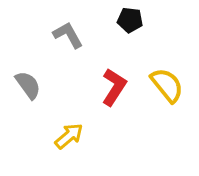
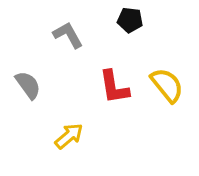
red L-shape: rotated 138 degrees clockwise
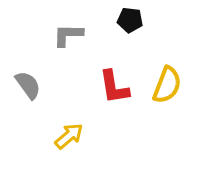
gray L-shape: rotated 60 degrees counterclockwise
yellow semicircle: rotated 60 degrees clockwise
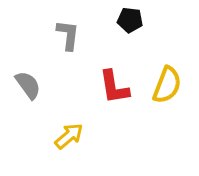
gray L-shape: rotated 96 degrees clockwise
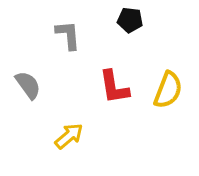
gray L-shape: rotated 12 degrees counterclockwise
yellow semicircle: moved 1 px right, 5 px down
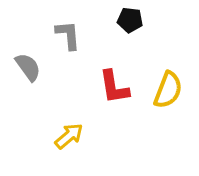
gray semicircle: moved 18 px up
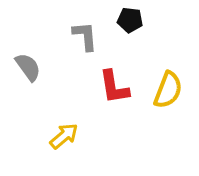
gray L-shape: moved 17 px right, 1 px down
yellow arrow: moved 5 px left
